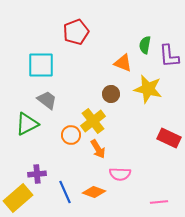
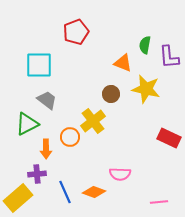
purple L-shape: moved 1 px down
cyan square: moved 2 px left
yellow star: moved 2 px left
orange circle: moved 1 px left, 2 px down
orange arrow: moved 52 px left; rotated 30 degrees clockwise
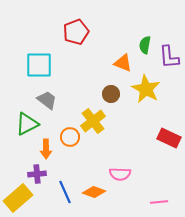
yellow star: rotated 16 degrees clockwise
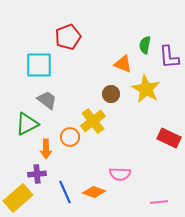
red pentagon: moved 8 px left, 5 px down
orange triangle: moved 1 px down
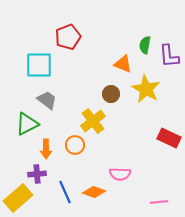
purple L-shape: moved 1 px up
orange circle: moved 5 px right, 8 px down
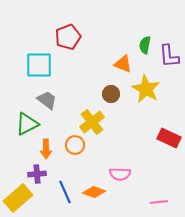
yellow cross: moved 1 px left, 1 px down
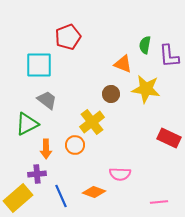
yellow star: rotated 20 degrees counterclockwise
blue line: moved 4 px left, 4 px down
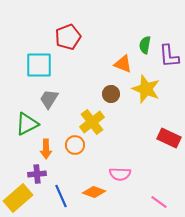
yellow star: rotated 12 degrees clockwise
gray trapezoid: moved 2 px right, 1 px up; rotated 95 degrees counterclockwise
pink line: rotated 42 degrees clockwise
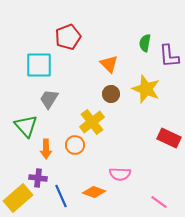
green semicircle: moved 2 px up
orange triangle: moved 14 px left; rotated 24 degrees clockwise
green triangle: moved 1 px left, 2 px down; rotated 45 degrees counterclockwise
purple cross: moved 1 px right, 4 px down; rotated 12 degrees clockwise
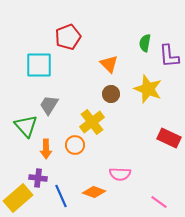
yellow star: moved 2 px right
gray trapezoid: moved 6 px down
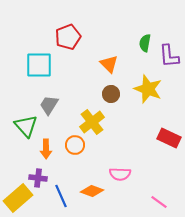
orange diamond: moved 2 px left, 1 px up
